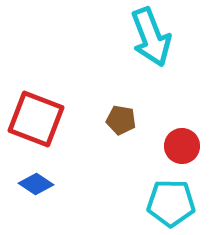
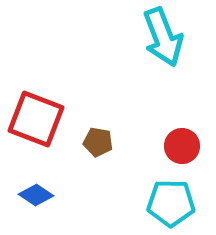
cyan arrow: moved 12 px right
brown pentagon: moved 23 px left, 22 px down
blue diamond: moved 11 px down
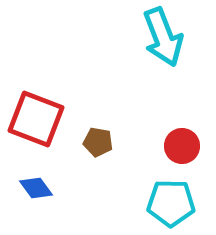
blue diamond: moved 7 px up; rotated 20 degrees clockwise
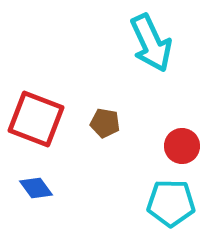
cyan arrow: moved 12 px left, 6 px down; rotated 4 degrees counterclockwise
brown pentagon: moved 7 px right, 19 px up
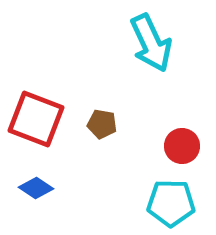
brown pentagon: moved 3 px left, 1 px down
blue diamond: rotated 20 degrees counterclockwise
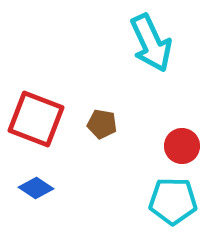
cyan pentagon: moved 2 px right, 2 px up
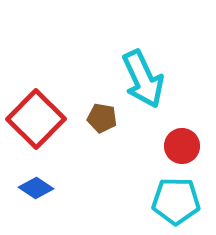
cyan arrow: moved 8 px left, 36 px down
red square: rotated 24 degrees clockwise
brown pentagon: moved 6 px up
cyan pentagon: moved 3 px right
